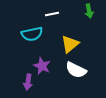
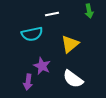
white semicircle: moved 3 px left, 9 px down; rotated 10 degrees clockwise
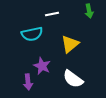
purple arrow: rotated 14 degrees counterclockwise
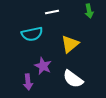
white line: moved 2 px up
purple star: moved 1 px right
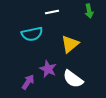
purple star: moved 5 px right, 3 px down
purple arrow: rotated 140 degrees counterclockwise
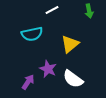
white line: moved 2 px up; rotated 16 degrees counterclockwise
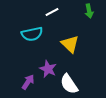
white line: moved 2 px down
yellow triangle: rotated 36 degrees counterclockwise
white semicircle: moved 4 px left, 5 px down; rotated 20 degrees clockwise
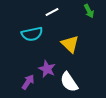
green arrow: rotated 16 degrees counterclockwise
purple star: moved 1 px left
white semicircle: moved 2 px up
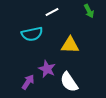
yellow triangle: moved 1 px down; rotated 42 degrees counterclockwise
